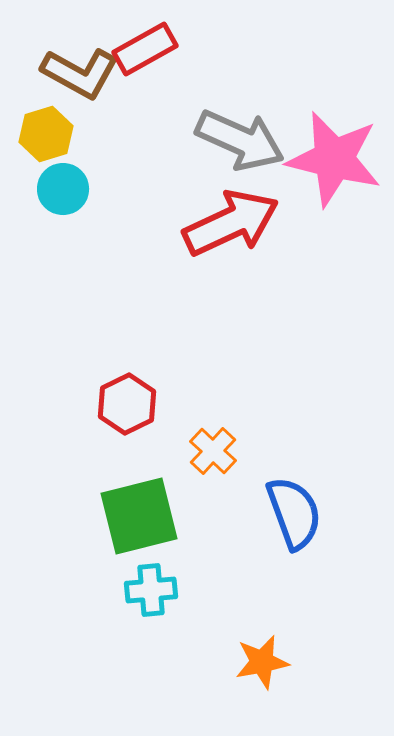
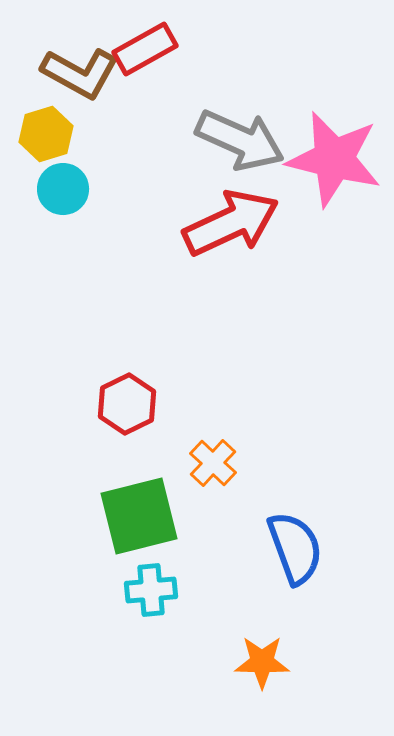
orange cross: moved 12 px down
blue semicircle: moved 1 px right, 35 px down
orange star: rotated 12 degrees clockwise
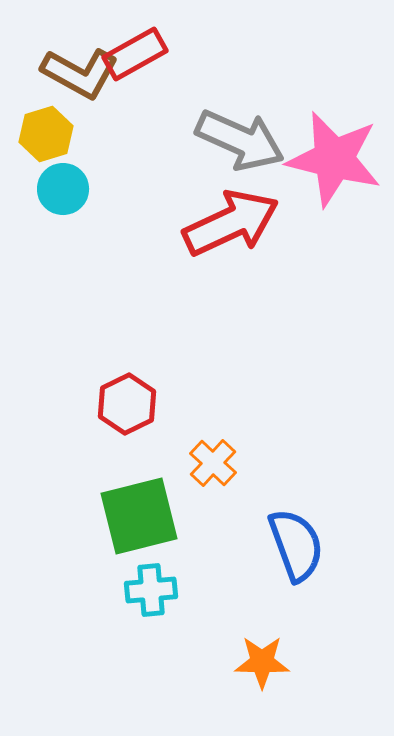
red rectangle: moved 10 px left, 5 px down
blue semicircle: moved 1 px right, 3 px up
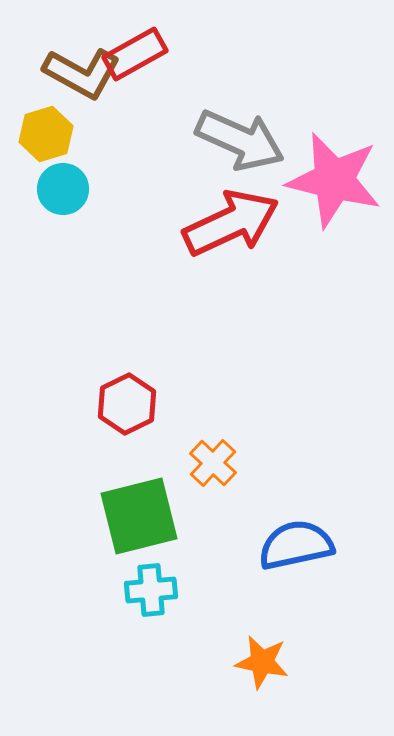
brown L-shape: moved 2 px right
pink star: moved 21 px down
blue semicircle: rotated 82 degrees counterclockwise
orange star: rotated 10 degrees clockwise
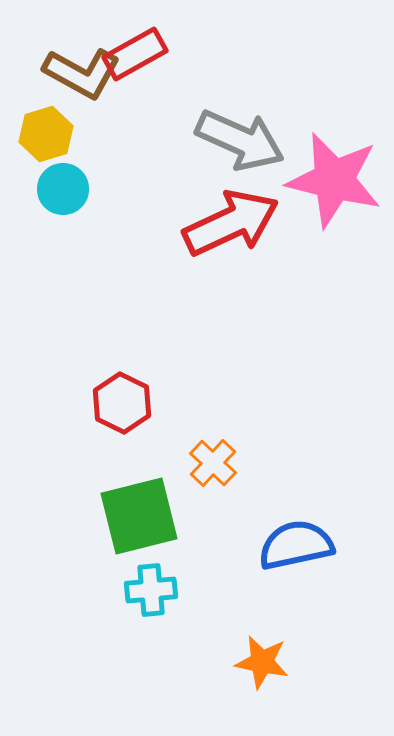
red hexagon: moved 5 px left, 1 px up; rotated 8 degrees counterclockwise
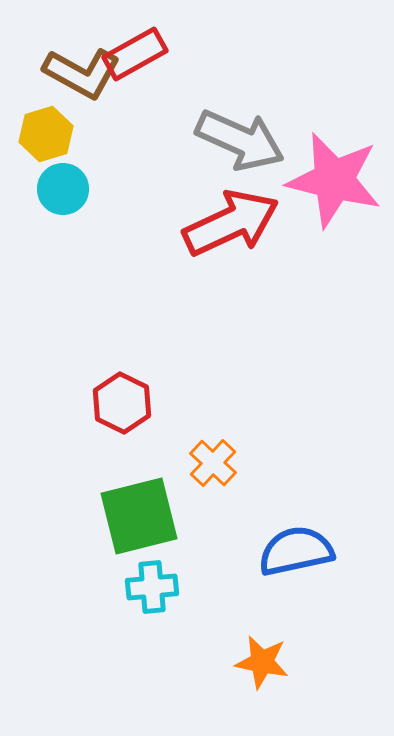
blue semicircle: moved 6 px down
cyan cross: moved 1 px right, 3 px up
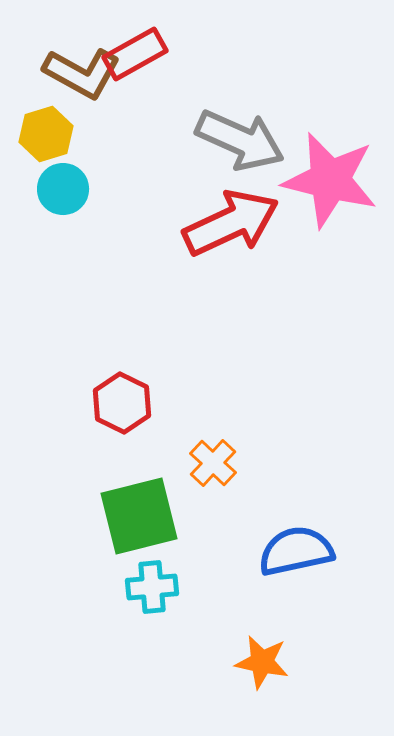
pink star: moved 4 px left
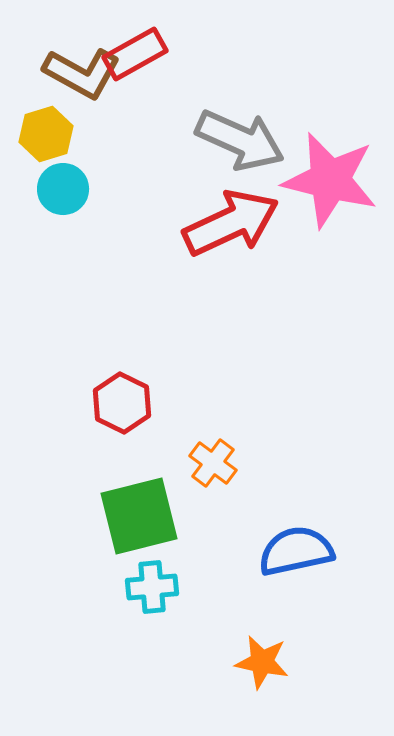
orange cross: rotated 6 degrees counterclockwise
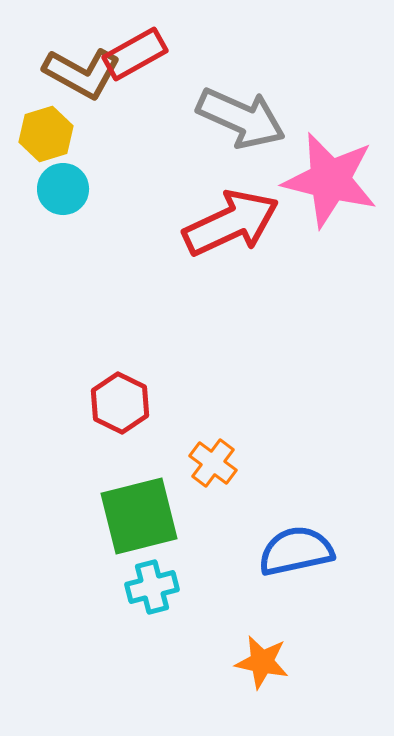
gray arrow: moved 1 px right, 22 px up
red hexagon: moved 2 px left
cyan cross: rotated 9 degrees counterclockwise
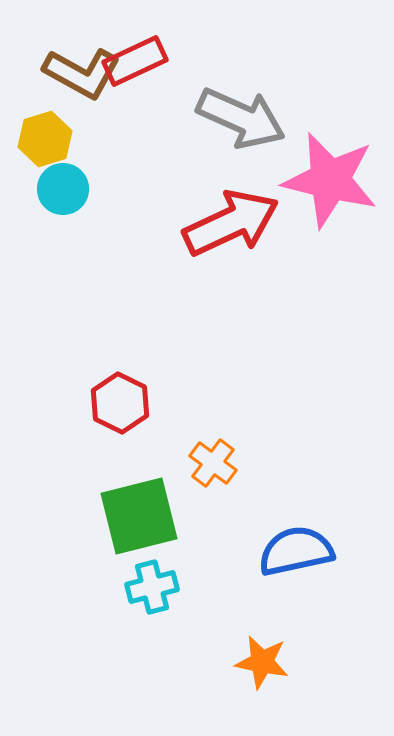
red rectangle: moved 7 px down; rotated 4 degrees clockwise
yellow hexagon: moved 1 px left, 5 px down
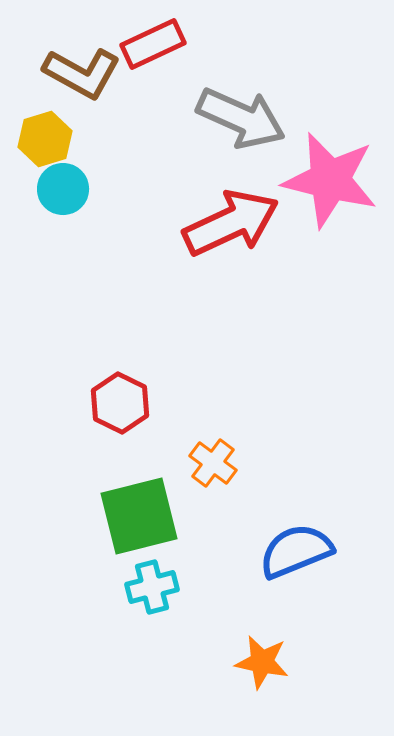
red rectangle: moved 18 px right, 17 px up
blue semicircle: rotated 10 degrees counterclockwise
